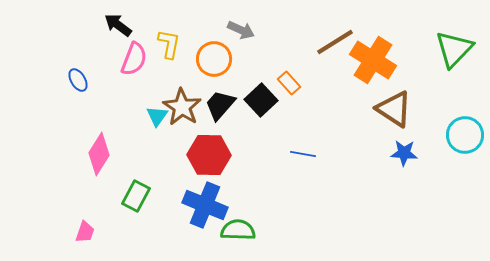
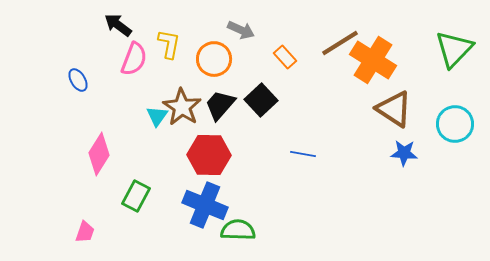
brown line: moved 5 px right, 1 px down
orange rectangle: moved 4 px left, 26 px up
cyan circle: moved 10 px left, 11 px up
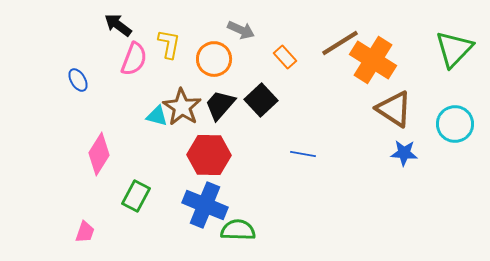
cyan triangle: rotated 50 degrees counterclockwise
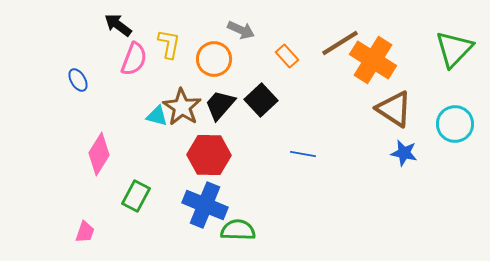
orange rectangle: moved 2 px right, 1 px up
blue star: rotated 8 degrees clockwise
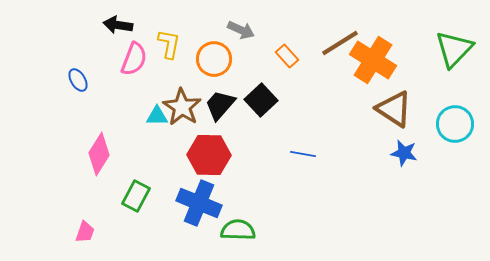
black arrow: rotated 28 degrees counterclockwise
cyan triangle: rotated 15 degrees counterclockwise
blue cross: moved 6 px left, 2 px up
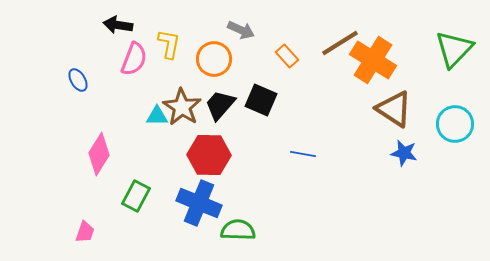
black square: rotated 24 degrees counterclockwise
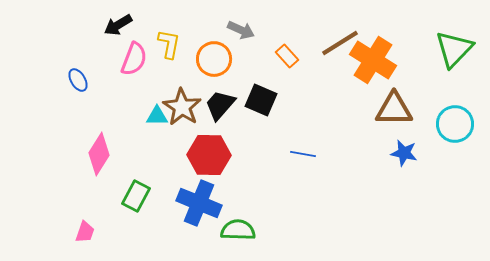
black arrow: rotated 40 degrees counterclockwise
brown triangle: rotated 33 degrees counterclockwise
